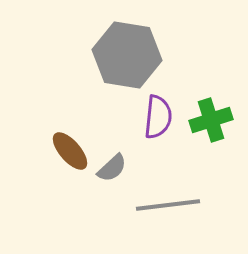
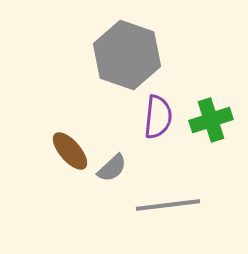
gray hexagon: rotated 10 degrees clockwise
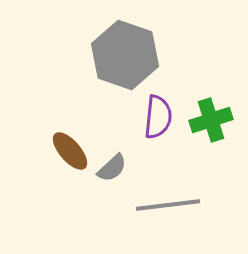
gray hexagon: moved 2 px left
